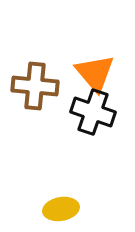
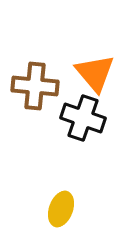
black cross: moved 10 px left, 6 px down
yellow ellipse: rotated 60 degrees counterclockwise
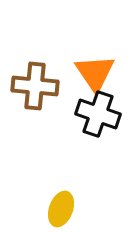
orange triangle: rotated 6 degrees clockwise
black cross: moved 15 px right, 4 px up
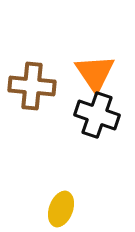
brown cross: moved 3 px left
black cross: moved 1 px left, 1 px down
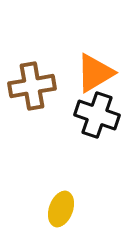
orange triangle: rotated 33 degrees clockwise
brown cross: rotated 15 degrees counterclockwise
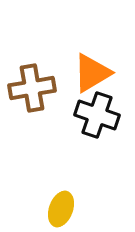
orange triangle: moved 3 px left
brown cross: moved 2 px down
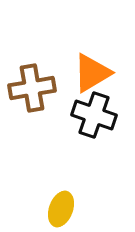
black cross: moved 3 px left
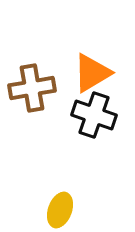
yellow ellipse: moved 1 px left, 1 px down
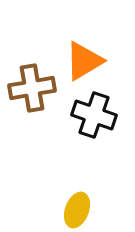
orange triangle: moved 8 px left, 12 px up
yellow ellipse: moved 17 px right
